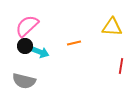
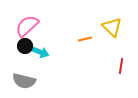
yellow triangle: rotated 40 degrees clockwise
orange line: moved 11 px right, 4 px up
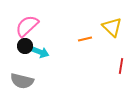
gray semicircle: moved 2 px left
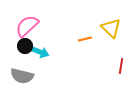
yellow triangle: moved 1 px left, 1 px down
gray semicircle: moved 5 px up
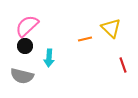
cyan arrow: moved 9 px right, 6 px down; rotated 72 degrees clockwise
red line: moved 2 px right, 1 px up; rotated 28 degrees counterclockwise
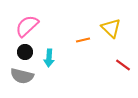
orange line: moved 2 px left, 1 px down
black circle: moved 6 px down
red line: rotated 35 degrees counterclockwise
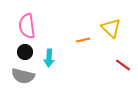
pink semicircle: rotated 55 degrees counterclockwise
gray semicircle: moved 1 px right
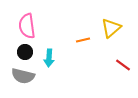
yellow triangle: rotated 35 degrees clockwise
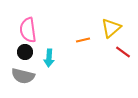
pink semicircle: moved 1 px right, 4 px down
red line: moved 13 px up
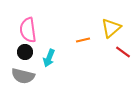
cyan arrow: rotated 18 degrees clockwise
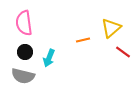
pink semicircle: moved 4 px left, 7 px up
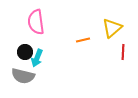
pink semicircle: moved 12 px right, 1 px up
yellow triangle: moved 1 px right
red line: rotated 56 degrees clockwise
cyan arrow: moved 12 px left
